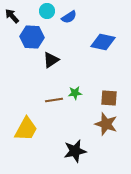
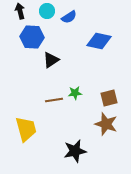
black arrow: moved 8 px right, 5 px up; rotated 28 degrees clockwise
blue diamond: moved 4 px left, 1 px up
brown square: rotated 18 degrees counterclockwise
yellow trapezoid: rotated 44 degrees counterclockwise
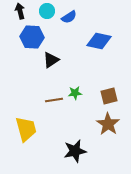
brown square: moved 2 px up
brown star: moved 2 px right; rotated 15 degrees clockwise
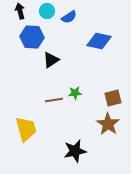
brown square: moved 4 px right, 2 px down
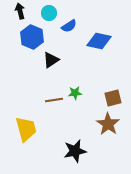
cyan circle: moved 2 px right, 2 px down
blue semicircle: moved 9 px down
blue hexagon: rotated 20 degrees clockwise
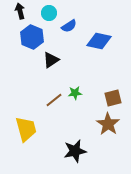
brown line: rotated 30 degrees counterclockwise
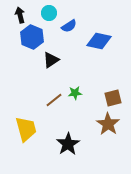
black arrow: moved 4 px down
black star: moved 7 px left, 7 px up; rotated 20 degrees counterclockwise
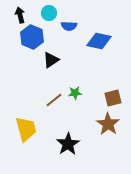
blue semicircle: rotated 35 degrees clockwise
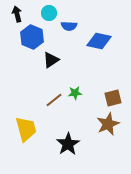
black arrow: moved 3 px left, 1 px up
brown star: rotated 15 degrees clockwise
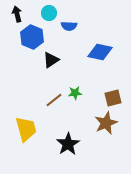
blue diamond: moved 1 px right, 11 px down
brown star: moved 2 px left, 1 px up
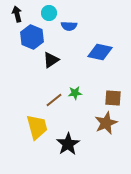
brown square: rotated 18 degrees clockwise
yellow trapezoid: moved 11 px right, 2 px up
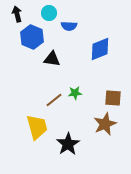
blue diamond: moved 3 px up; rotated 35 degrees counterclockwise
black triangle: moved 1 px right, 1 px up; rotated 42 degrees clockwise
brown star: moved 1 px left, 1 px down
